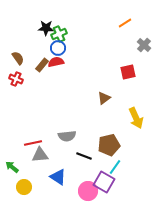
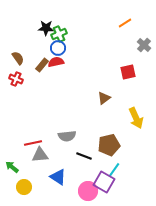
cyan line: moved 1 px left, 3 px down
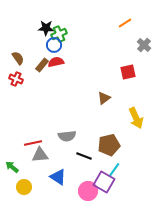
blue circle: moved 4 px left, 3 px up
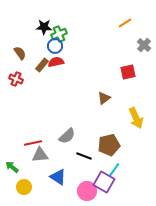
black star: moved 2 px left, 1 px up
blue circle: moved 1 px right, 1 px down
brown semicircle: moved 2 px right, 5 px up
gray semicircle: rotated 36 degrees counterclockwise
pink circle: moved 1 px left
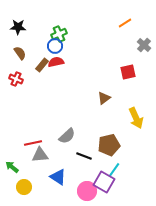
black star: moved 26 px left
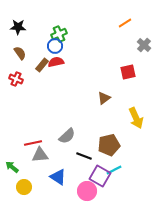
cyan line: rotated 28 degrees clockwise
purple square: moved 4 px left, 6 px up
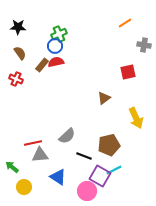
gray cross: rotated 32 degrees counterclockwise
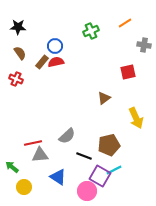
green cross: moved 32 px right, 3 px up
brown rectangle: moved 3 px up
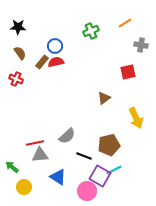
gray cross: moved 3 px left
red line: moved 2 px right
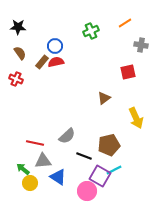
red line: rotated 24 degrees clockwise
gray triangle: moved 3 px right, 6 px down
green arrow: moved 11 px right, 2 px down
yellow circle: moved 6 px right, 4 px up
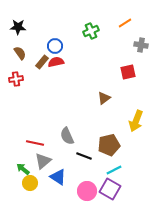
red cross: rotated 32 degrees counterclockwise
yellow arrow: moved 3 px down; rotated 45 degrees clockwise
gray semicircle: rotated 108 degrees clockwise
gray triangle: rotated 36 degrees counterclockwise
purple square: moved 10 px right, 13 px down
